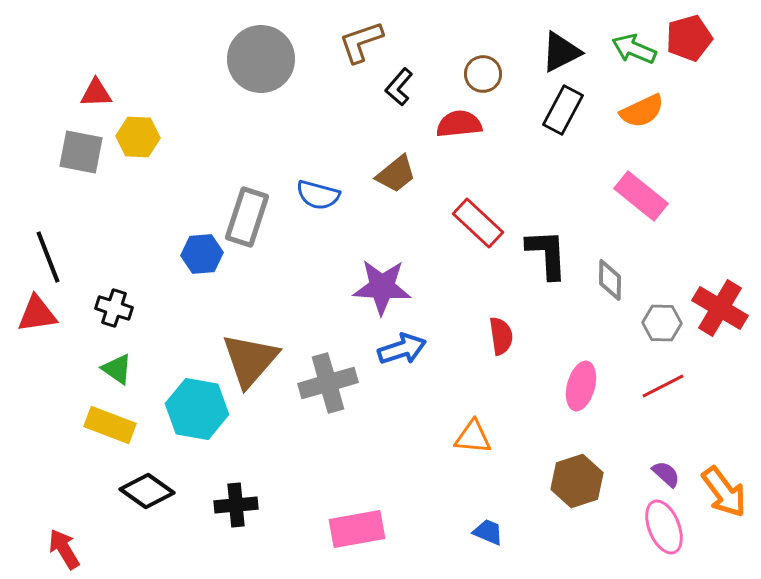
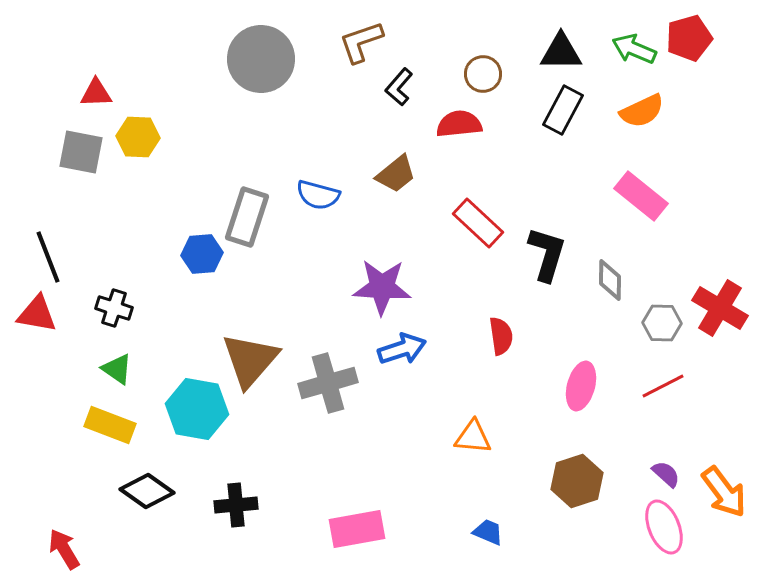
black triangle at (561, 52): rotated 27 degrees clockwise
black L-shape at (547, 254): rotated 20 degrees clockwise
red triangle at (37, 314): rotated 18 degrees clockwise
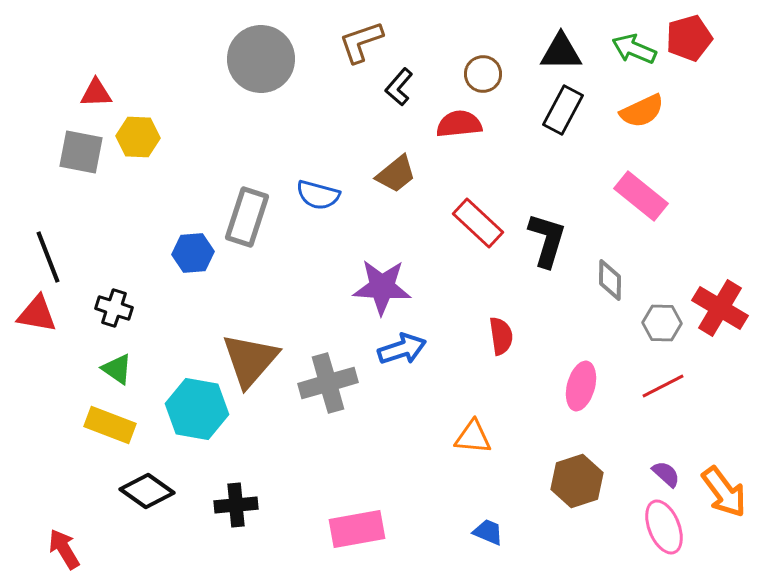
blue hexagon at (202, 254): moved 9 px left, 1 px up
black L-shape at (547, 254): moved 14 px up
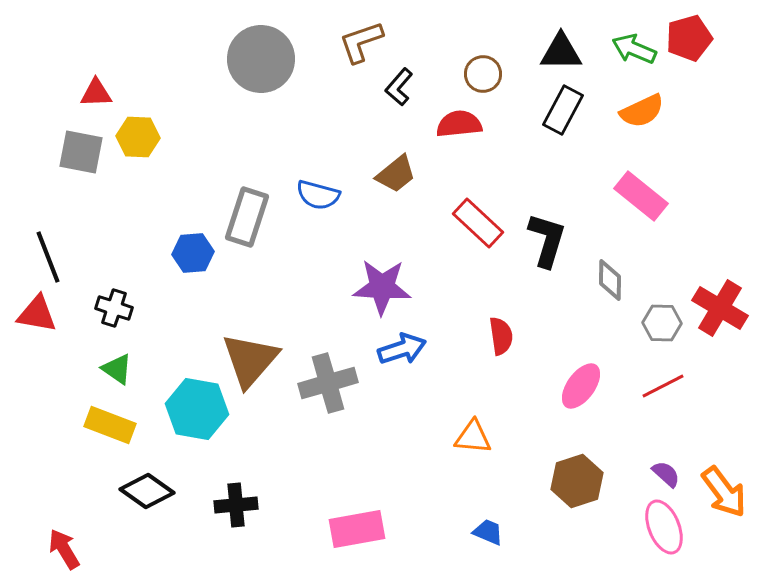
pink ellipse at (581, 386): rotated 21 degrees clockwise
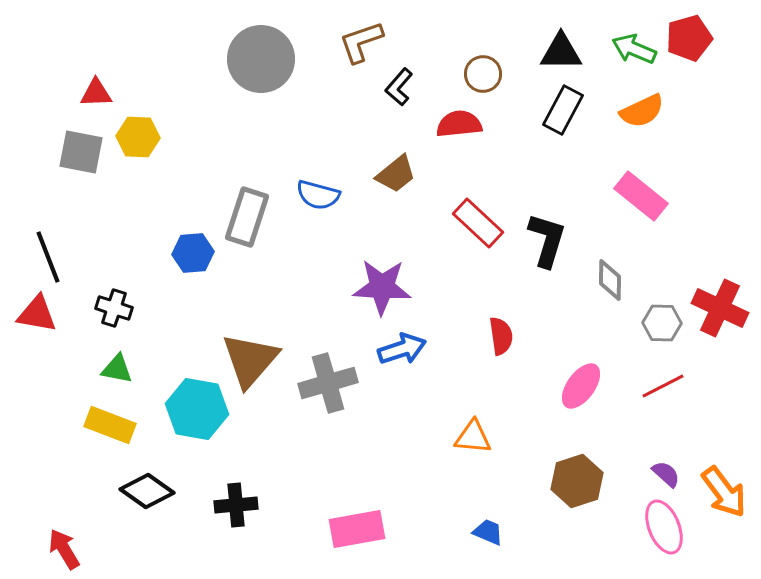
red cross at (720, 308): rotated 6 degrees counterclockwise
green triangle at (117, 369): rotated 24 degrees counterclockwise
